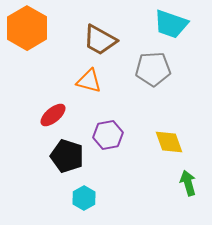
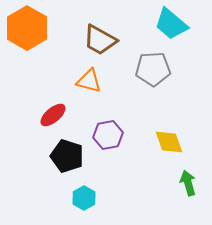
cyan trapezoid: rotated 21 degrees clockwise
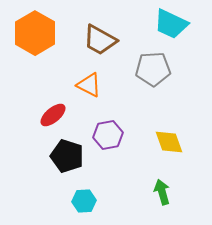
cyan trapezoid: rotated 15 degrees counterclockwise
orange hexagon: moved 8 px right, 5 px down
orange triangle: moved 4 px down; rotated 12 degrees clockwise
green arrow: moved 26 px left, 9 px down
cyan hexagon: moved 3 px down; rotated 25 degrees clockwise
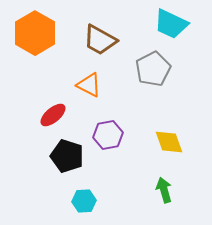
gray pentagon: rotated 24 degrees counterclockwise
green arrow: moved 2 px right, 2 px up
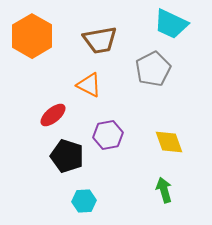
orange hexagon: moved 3 px left, 3 px down
brown trapezoid: rotated 39 degrees counterclockwise
